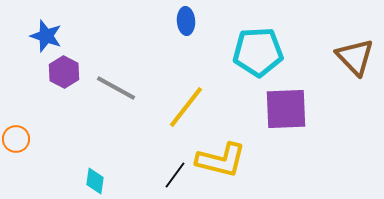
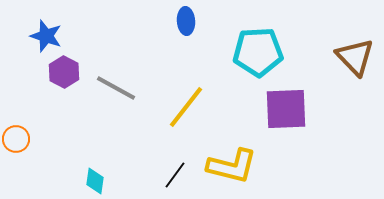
yellow L-shape: moved 11 px right, 6 px down
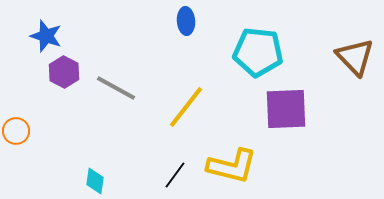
cyan pentagon: rotated 9 degrees clockwise
orange circle: moved 8 px up
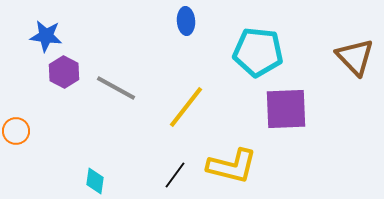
blue star: rotated 12 degrees counterclockwise
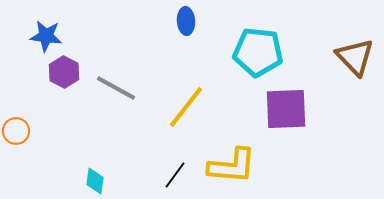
yellow L-shape: rotated 9 degrees counterclockwise
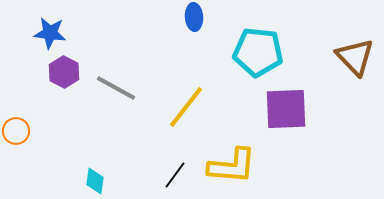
blue ellipse: moved 8 px right, 4 px up
blue star: moved 4 px right, 3 px up
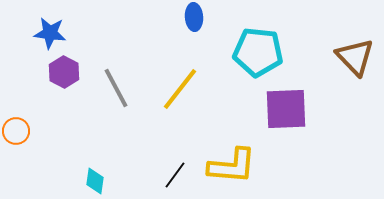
gray line: rotated 33 degrees clockwise
yellow line: moved 6 px left, 18 px up
